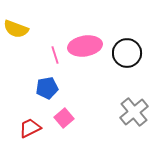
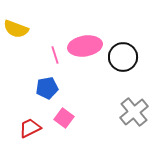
black circle: moved 4 px left, 4 px down
pink square: rotated 12 degrees counterclockwise
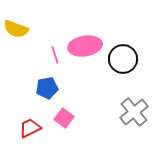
black circle: moved 2 px down
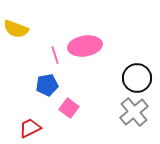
black circle: moved 14 px right, 19 px down
blue pentagon: moved 3 px up
pink square: moved 5 px right, 10 px up
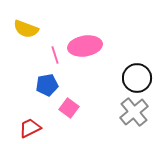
yellow semicircle: moved 10 px right
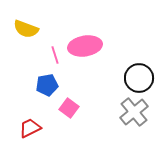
black circle: moved 2 px right
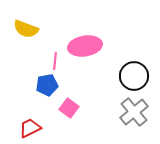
pink line: moved 6 px down; rotated 24 degrees clockwise
black circle: moved 5 px left, 2 px up
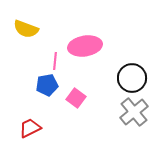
black circle: moved 2 px left, 2 px down
pink square: moved 7 px right, 10 px up
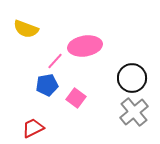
pink line: rotated 36 degrees clockwise
red trapezoid: moved 3 px right
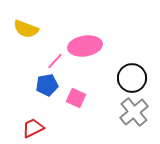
pink square: rotated 12 degrees counterclockwise
